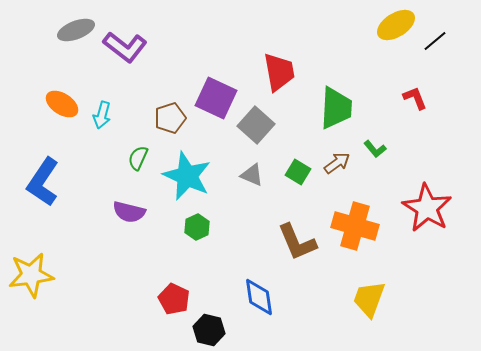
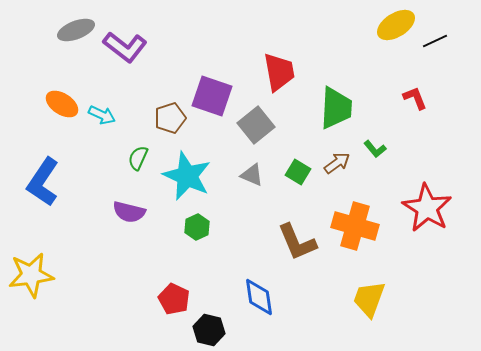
black line: rotated 15 degrees clockwise
purple square: moved 4 px left, 2 px up; rotated 6 degrees counterclockwise
cyan arrow: rotated 80 degrees counterclockwise
gray square: rotated 9 degrees clockwise
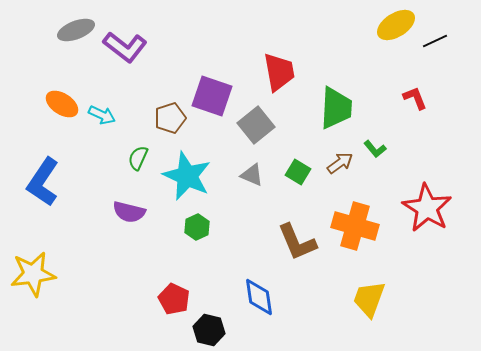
brown arrow: moved 3 px right
yellow star: moved 2 px right, 1 px up
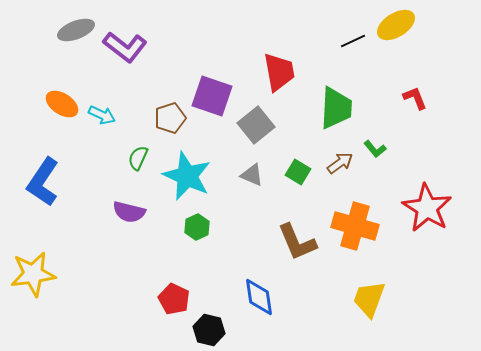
black line: moved 82 px left
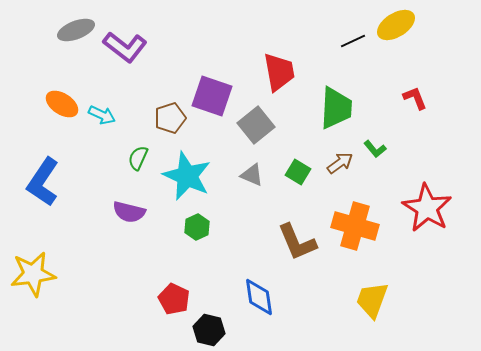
yellow trapezoid: moved 3 px right, 1 px down
